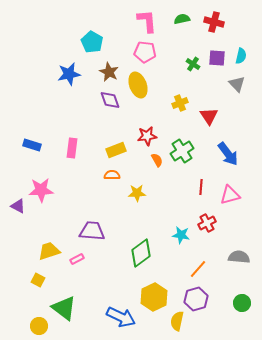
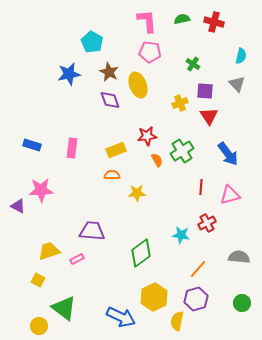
pink pentagon at (145, 52): moved 5 px right
purple square at (217, 58): moved 12 px left, 33 px down
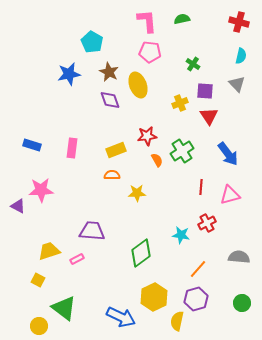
red cross at (214, 22): moved 25 px right
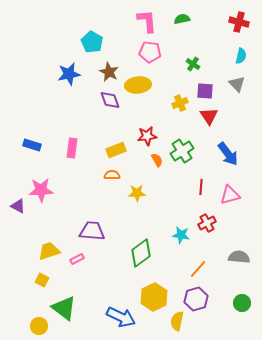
yellow ellipse at (138, 85): rotated 75 degrees counterclockwise
yellow square at (38, 280): moved 4 px right
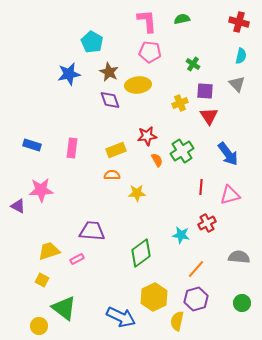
orange line at (198, 269): moved 2 px left
